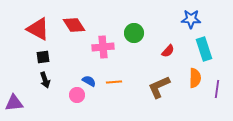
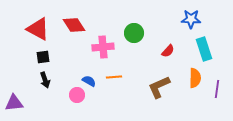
orange line: moved 5 px up
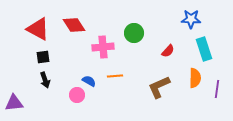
orange line: moved 1 px right, 1 px up
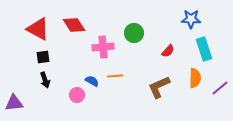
blue semicircle: moved 3 px right
purple line: moved 3 px right, 1 px up; rotated 42 degrees clockwise
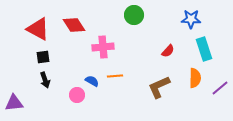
green circle: moved 18 px up
